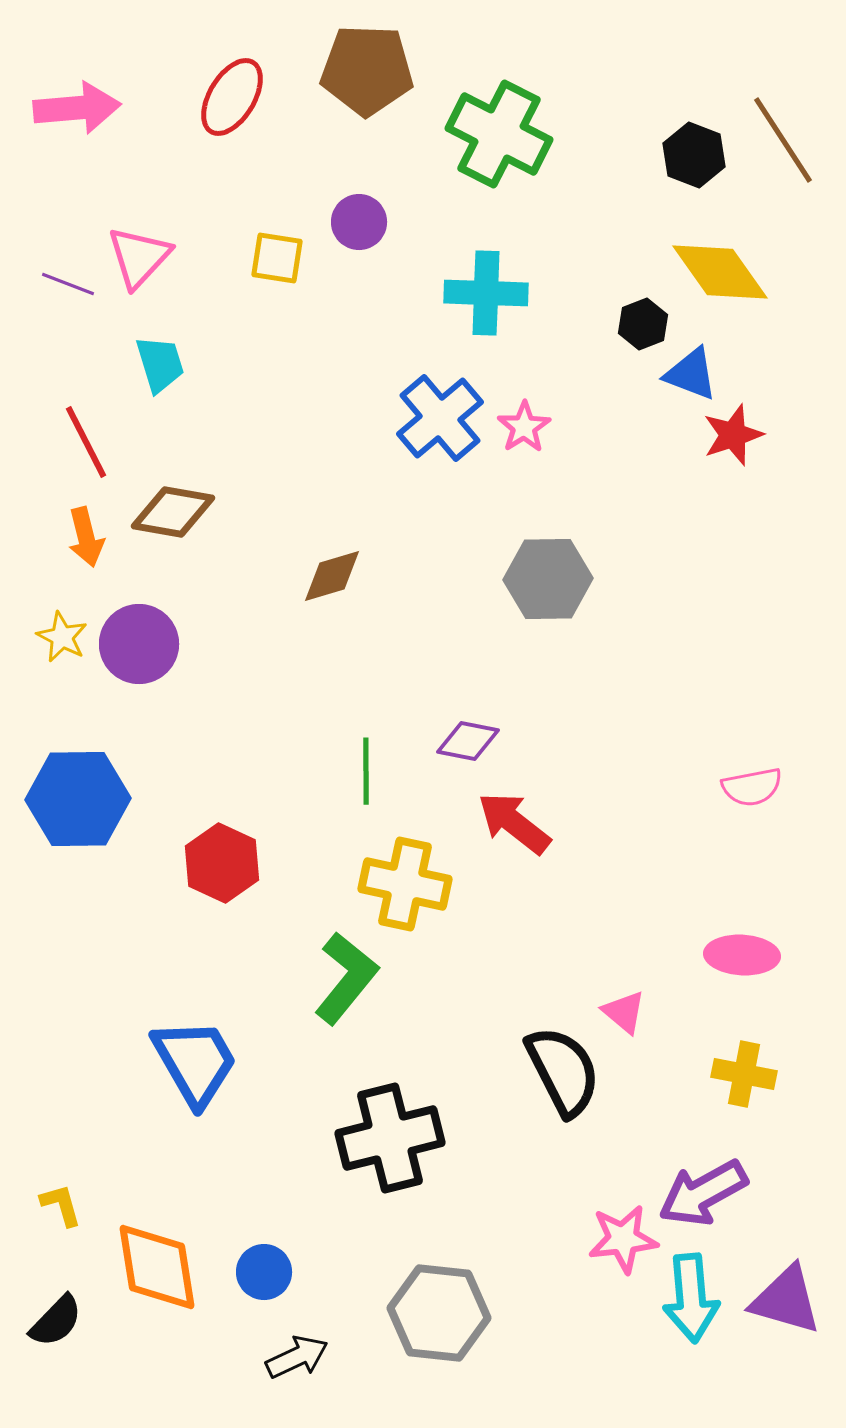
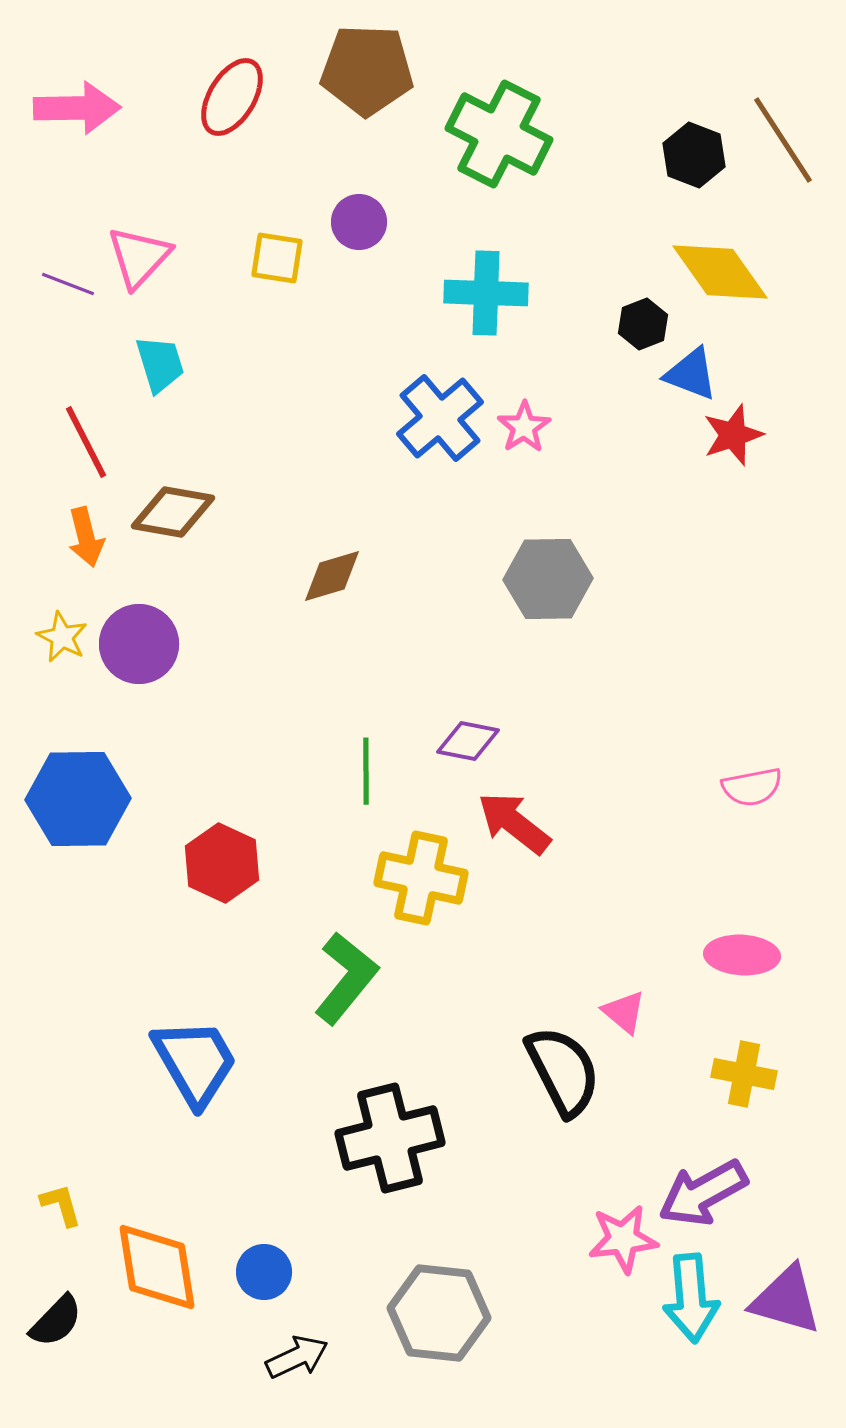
pink arrow at (77, 108): rotated 4 degrees clockwise
yellow cross at (405, 884): moved 16 px right, 6 px up
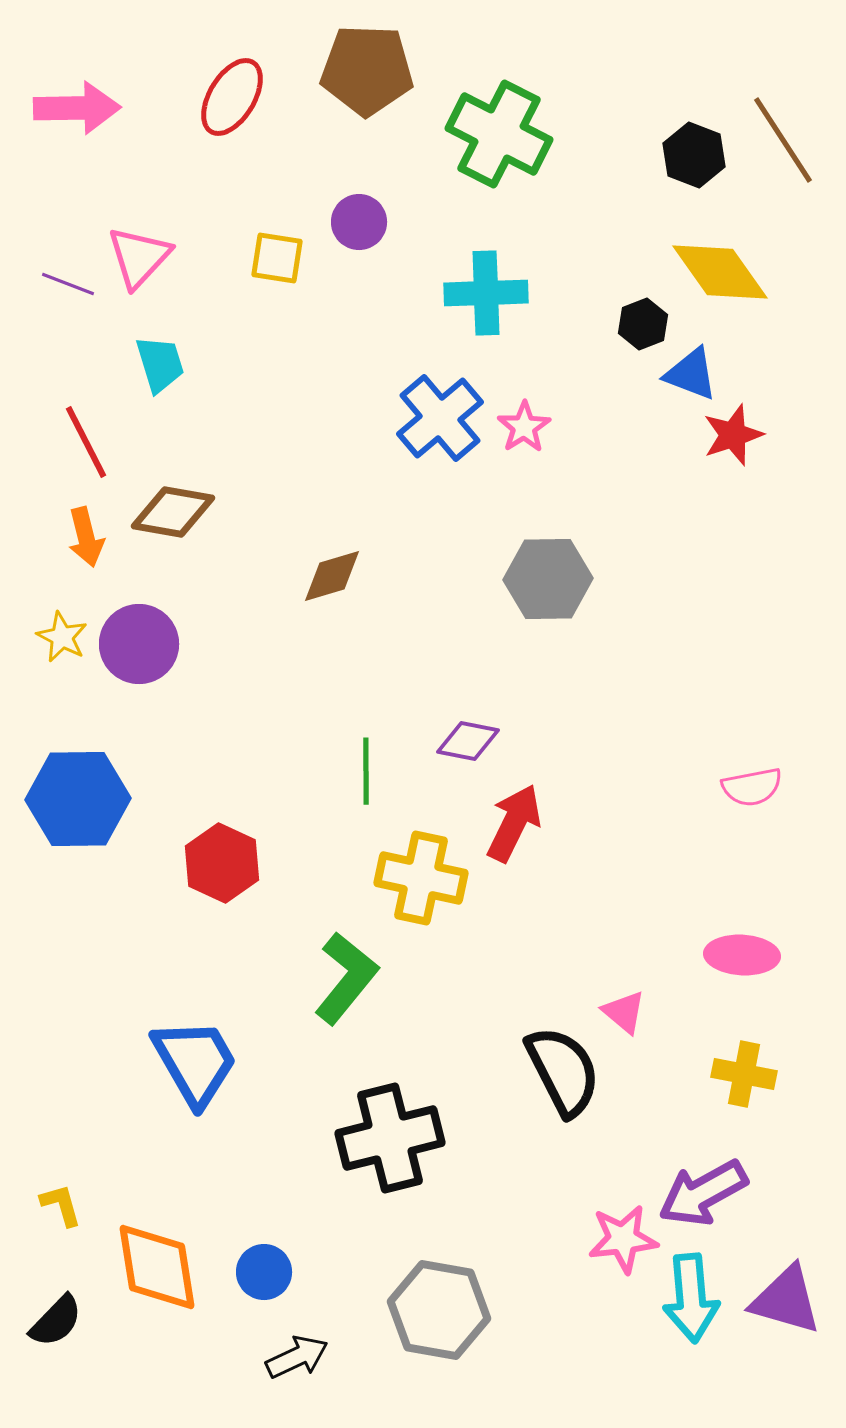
cyan cross at (486, 293): rotated 4 degrees counterclockwise
red arrow at (514, 823): rotated 78 degrees clockwise
gray hexagon at (439, 1313): moved 3 px up; rotated 4 degrees clockwise
